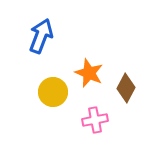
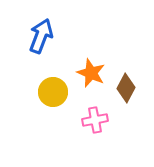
orange star: moved 2 px right
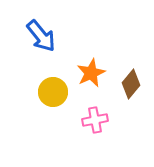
blue arrow: rotated 120 degrees clockwise
orange star: rotated 24 degrees clockwise
brown diamond: moved 5 px right, 4 px up; rotated 12 degrees clockwise
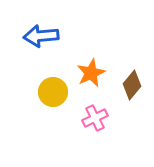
blue arrow: rotated 124 degrees clockwise
brown diamond: moved 1 px right, 1 px down
pink cross: moved 2 px up; rotated 15 degrees counterclockwise
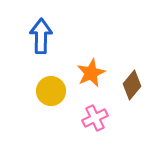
blue arrow: rotated 96 degrees clockwise
yellow circle: moved 2 px left, 1 px up
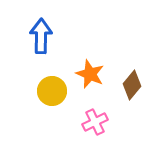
orange star: moved 1 px left, 1 px down; rotated 24 degrees counterclockwise
yellow circle: moved 1 px right
pink cross: moved 4 px down
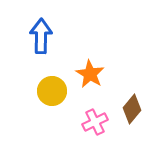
orange star: rotated 8 degrees clockwise
brown diamond: moved 24 px down
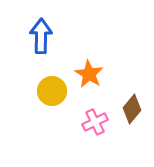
orange star: moved 1 px left
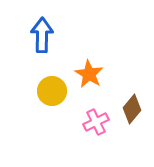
blue arrow: moved 1 px right, 1 px up
pink cross: moved 1 px right
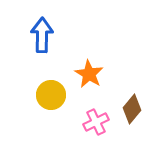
yellow circle: moved 1 px left, 4 px down
